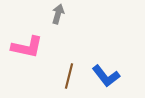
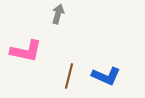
pink L-shape: moved 1 px left, 4 px down
blue L-shape: rotated 28 degrees counterclockwise
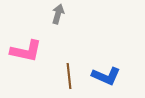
brown line: rotated 20 degrees counterclockwise
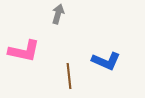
pink L-shape: moved 2 px left
blue L-shape: moved 15 px up
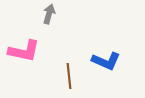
gray arrow: moved 9 px left
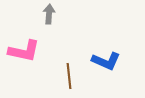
gray arrow: rotated 12 degrees counterclockwise
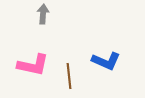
gray arrow: moved 6 px left
pink L-shape: moved 9 px right, 14 px down
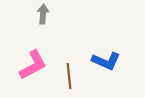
pink L-shape: rotated 40 degrees counterclockwise
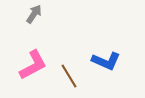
gray arrow: moved 9 px left; rotated 30 degrees clockwise
brown line: rotated 25 degrees counterclockwise
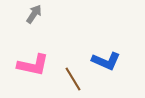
pink L-shape: rotated 40 degrees clockwise
brown line: moved 4 px right, 3 px down
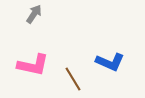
blue L-shape: moved 4 px right, 1 px down
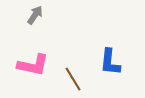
gray arrow: moved 1 px right, 1 px down
blue L-shape: rotated 72 degrees clockwise
